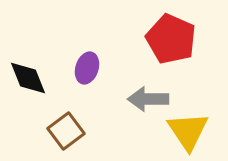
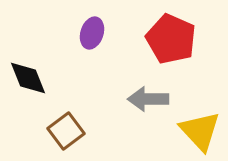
purple ellipse: moved 5 px right, 35 px up
yellow triangle: moved 12 px right; rotated 9 degrees counterclockwise
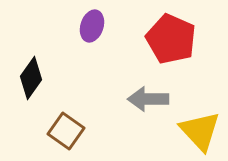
purple ellipse: moved 7 px up
black diamond: moved 3 px right; rotated 57 degrees clockwise
brown square: rotated 18 degrees counterclockwise
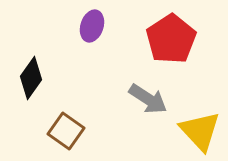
red pentagon: rotated 15 degrees clockwise
gray arrow: rotated 147 degrees counterclockwise
